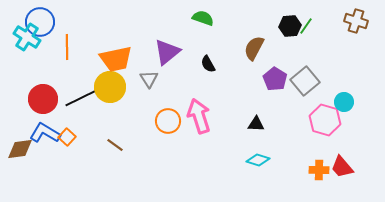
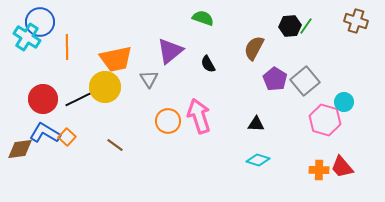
purple triangle: moved 3 px right, 1 px up
yellow circle: moved 5 px left
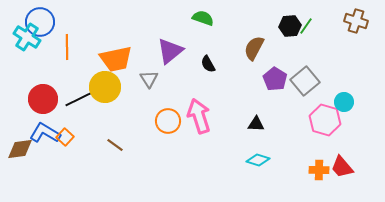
orange square: moved 2 px left
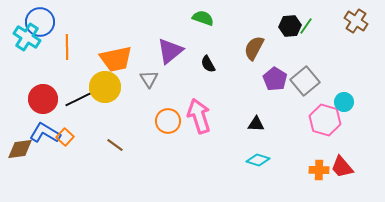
brown cross: rotated 15 degrees clockwise
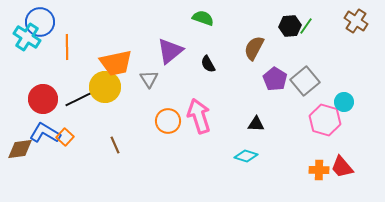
orange trapezoid: moved 4 px down
brown line: rotated 30 degrees clockwise
cyan diamond: moved 12 px left, 4 px up
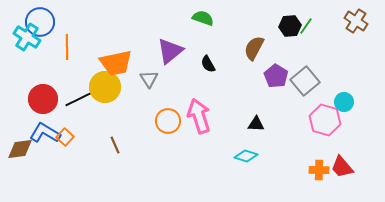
purple pentagon: moved 1 px right, 3 px up
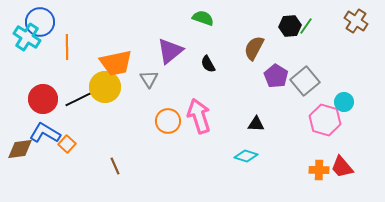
orange square: moved 2 px right, 7 px down
brown line: moved 21 px down
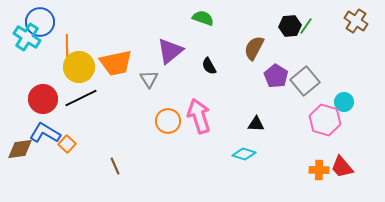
black semicircle: moved 1 px right, 2 px down
yellow circle: moved 26 px left, 20 px up
cyan diamond: moved 2 px left, 2 px up
